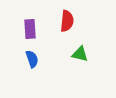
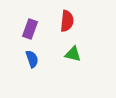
purple rectangle: rotated 24 degrees clockwise
green triangle: moved 7 px left
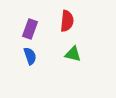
blue semicircle: moved 2 px left, 3 px up
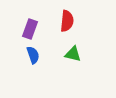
blue semicircle: moved 3 px right, 1 px up
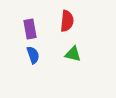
purple rectangle: rotated 30 degrees counterclockwise
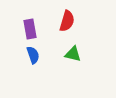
red semicircle: rotated 10 degrees clockwise
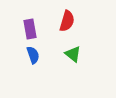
green triangle: rotated 24 degrees clockwise
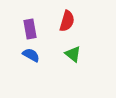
blue semicircle: moved 2 px left; rotated 42 degrees counterclockwise
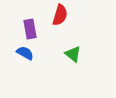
red semicircle: moved 7 px left, 6 px up
blue semicircle: moved 6 px left, 2 px up
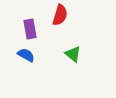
blue semicircle: moved 1 px right, 2 px down
